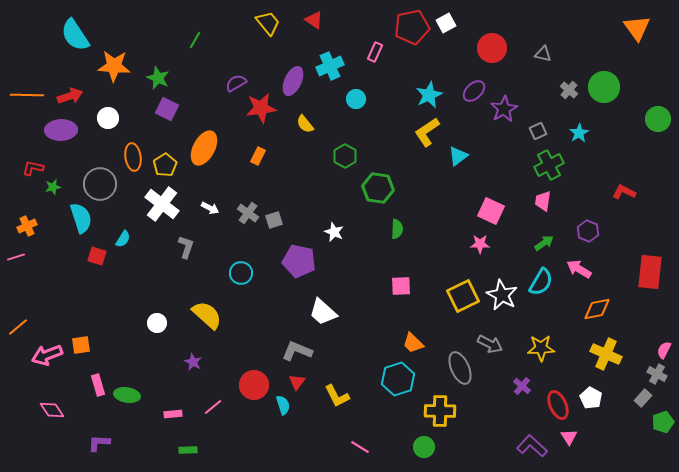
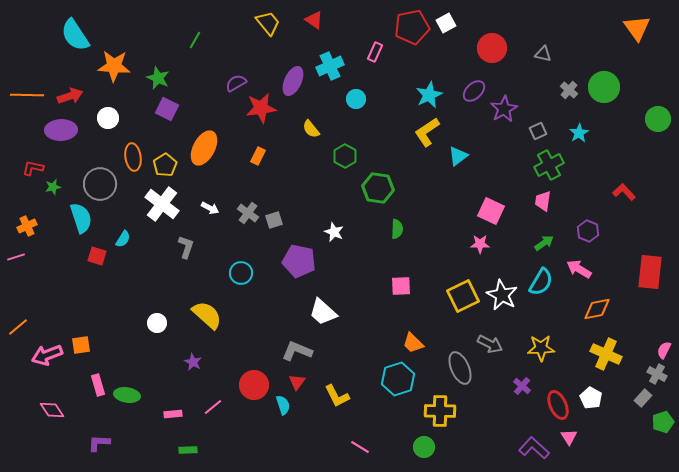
yellow semicircle at (305, 124): moved 6 px right, 5 px down
red L-shape at (624, 192): rotated 20 degrees clockwise
purple L-shape at (532, 446): moved 2 px right, 2 px down
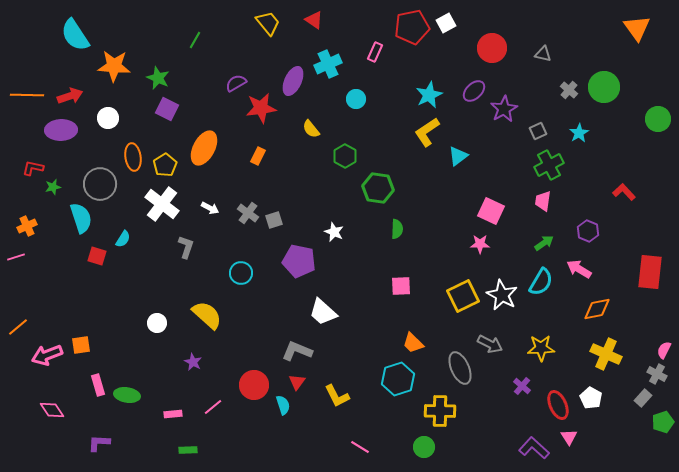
cyan cross at (330, 66): moved 2 px left, 2 px up
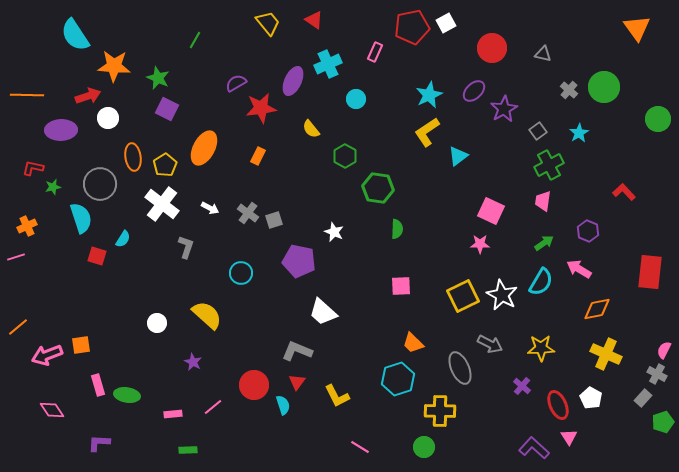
red arrow at (70, 96): moved 18 px right
gray square at (538, 131): rotated 12 degrees counterclockwise
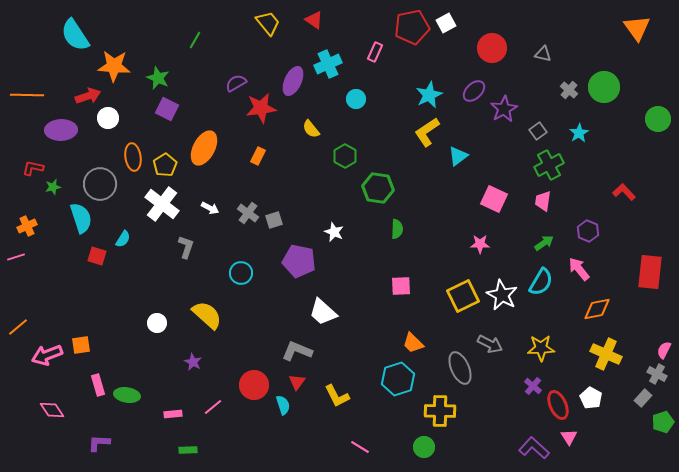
pink square at (491, 211): moved 3 px right, 12 px up
pink arrow at (579, 269): rotated 20 degrees clockwise
purple cross at (522, 386): moved 11 px right
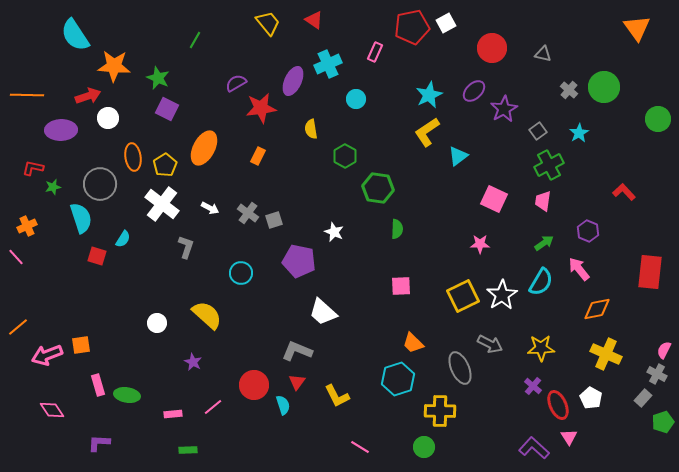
yellow semicircle at (311, 129): rotated 30 degrees clockwise
pink line at (16, 257): rotated 66 degrees clockwise
white star at (502, 295): rotated 12 degrees clockwise
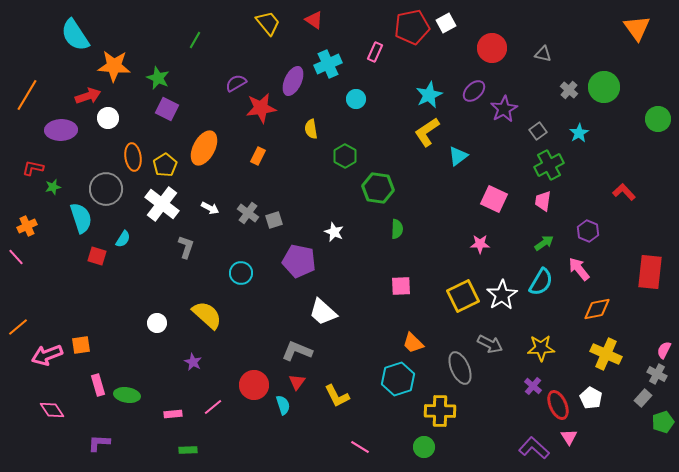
orange line at (27, 95): rotated 60 degrees counterclockwise
gray circle at (100, 184): moved 6 px right, 5 px down
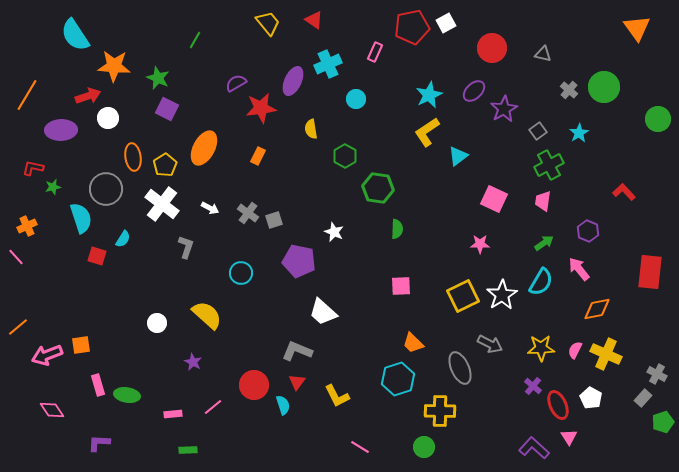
pink semicircle at (664, 350): moved 89 px left
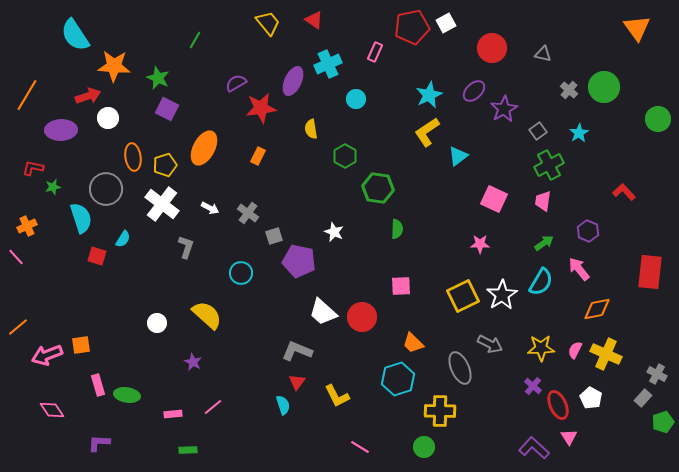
yellow pentagon at (165, 165): rotated 15 degrees clockwise
gray square at (274, 220): moved 16 px down
red circle at (254, 385): moved 108 px right, 68 px up
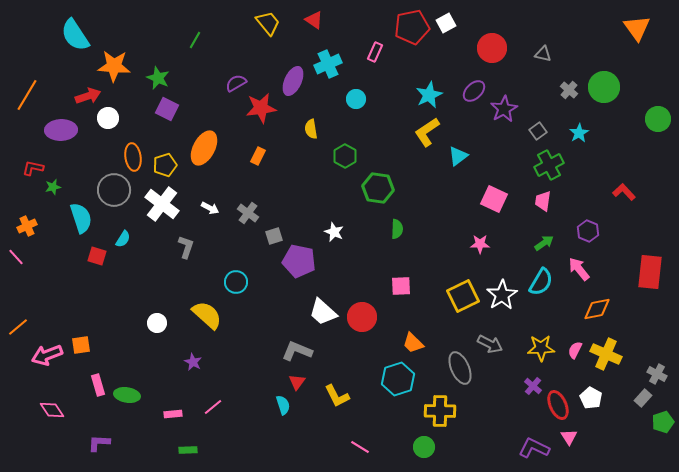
gray circle at (106, 189): moved 8 px right, 1 px down
cyan circle at (241, 273): moved 5 px left, 9 px down
purple L-shape at (534, 448): rotated 16 degrees counterclockwise
